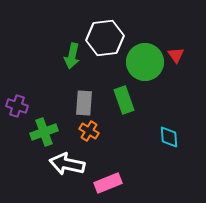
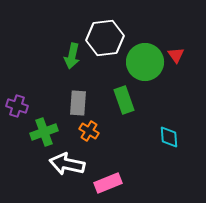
gray rectangle: moved 6 px left
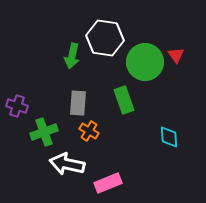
white hexagon: rotated 15 degrees clockwise
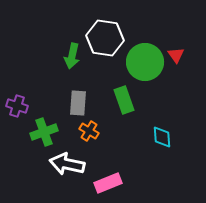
cyan diamond: moved 7 px left
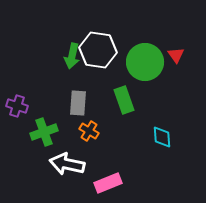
white hexagon: moved 7 px left, 12 px down
